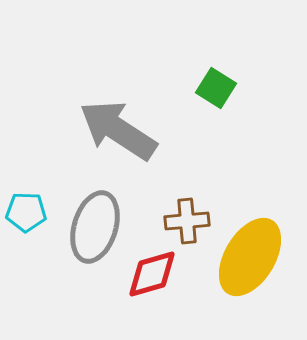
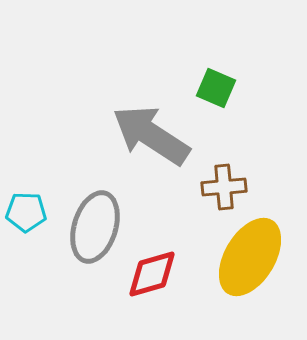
green square: rotated 9 degrees counterclockwise
gray arrow: moved 33 px right, 5 px down
brown cross: moved 37 px right, 34 px up
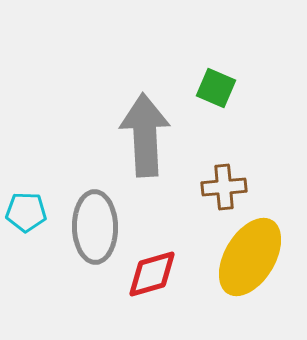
gray arrow: moved 6 px left; rotated 54 degrees clockwise
gray ellipse: rotated 18 degrees counterclockwise
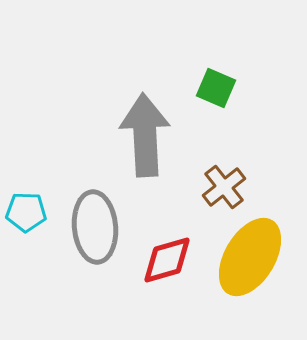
brown cross: rotated 33 degrees counterclockwise
gray ellipse: rotated 4 degrees counterclockwise
red diamond: moved 15 px right, 14 px up
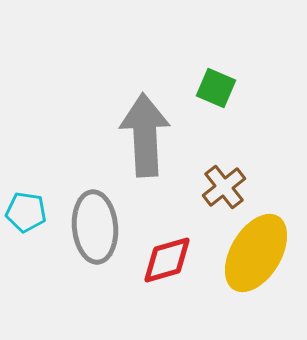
cyan pentagon: rotated 6 degrees clockwise
yellow ellipse: moved 6 px right, 4 px up
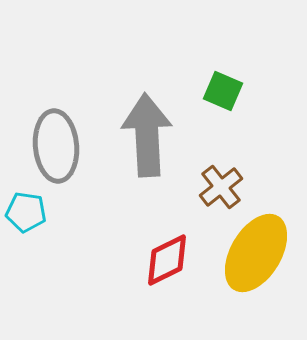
green square: moved 7 px right, 3 px down
gray arrow: moved 2 px right
brown cross: moved 3 px left
gray ellipse: moved 39 px left, 81 px up
red diamond: rotated 10 degrees counterclockwise
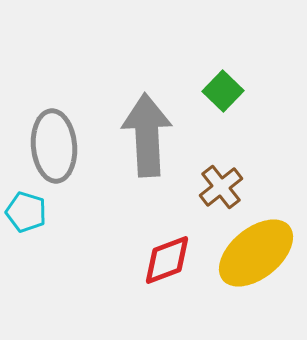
green square: rotated 21 degrees clockwise
gray ellipse: moved 2 px left
cyan pentagon: rotated 9 degrees clockwise
yellow ellipse: rotated 20 degrees clockwise
red diamond: rotated 6 degrees clockwise
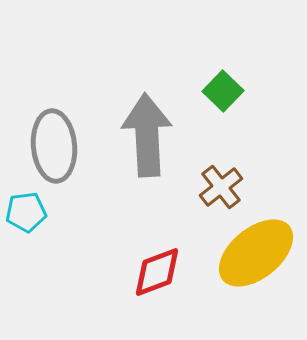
cyan pentagon: rotated 24 degrees counterclockwise
red diamond: moved 10 px left, 12 px down
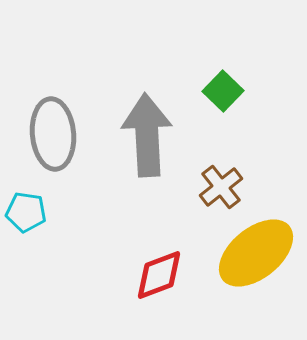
gray ellipse: moved 1 px left, 12 px up
cyan pentagon: rotated 15 degrees clockwise
red diamond: moved 2 px right, 3 px down
